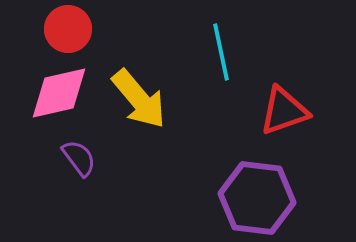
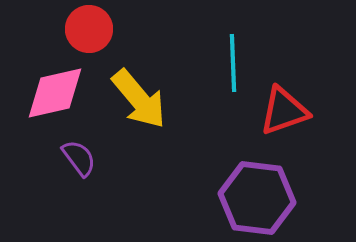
red circle: moved 21 px right
cyan line: moved 12 px right, 11 px down; rotated 10 degrees clockwise
pink diamond: moved 4 px left
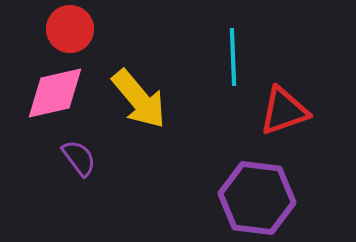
red circle: moved 19 px left
cyan line: moved 6 px up
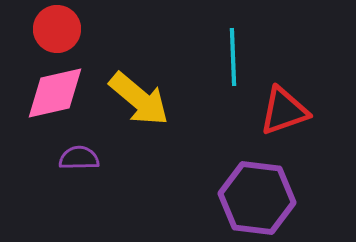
red circle: moved 13 px left
yellow arrow: rotated 10 degrees counterclockwise
purple semicircle: rotated 54 degrees counterclockwise
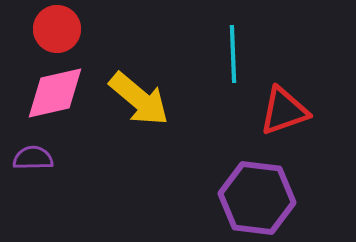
cyan line: moved 3 px up
purple semicircle: moved 46 px left
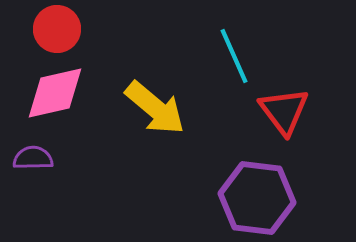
cyan line: moved 1 px right, 2 px down; rotated 22 degrees counterclockwise
yellow arrow: moved 16 px right, 9 px down
red triangle: rotated 48 degrees counterclockwise
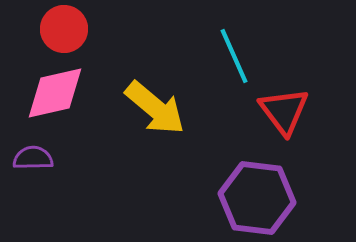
red circle: moved 7 px right
